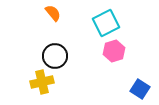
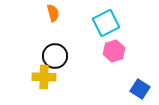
orange semicircle: rotated 24 degrees clockwise
yellow cross: moved 2 px right, 5 px up; rotated 15 degrees clockwise
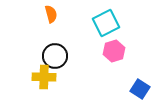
orange semicircle: moved 2 px left, 1 px down
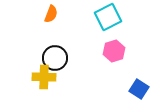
orange semicircle: rotated 36 degrees clockwise
cyan square: moved 2 px right, 6 px up
black circle: moved 2 px down
blue square: moved 1 px left
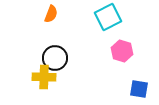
pink hexagon: moved 8 px right; rotated 25 degrees counterclockwise
blue square: rotated 24 degrees counterclockwise
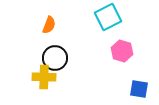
orange semicircle: moved 2 px left, 11 px down
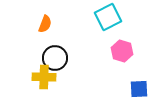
orange semicircle: moved 4 px left, 1 px up
blue square: rotated 12 degrees counterclockwise
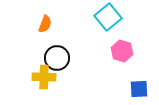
cyan square: rotated 12 degrees counterclockwise
black circle: moved 2 px right
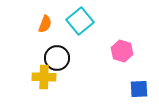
cyan square: moved 28 px left, 4 px down
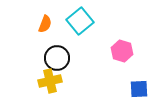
yellow cross: moved 6 px right, 4 px down; rotated 15 degrees counterclockwise
